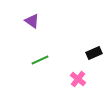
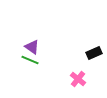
purple triangle: moved 26 px down
green line: moved 10 px left; rotated 48 degrees clockwise
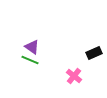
pink cross: moved 4 px left, 3 px up
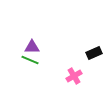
purple triangle: rotated 35 degrees counterclockwise
pink cross: rotated 21 degrees clockwise
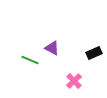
purple triangle: moved 20 px right, 1 px down; rotated 28 degrees clockwise
pink cross: moved 5 px down; rotated 14 degrees counterclockwise
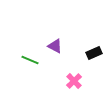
purple triangle: moved 3 px right, 2 px up
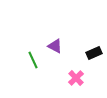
green line: moved 3 px right; rotated 42 degrees clockwise
pink cross: moved 2 px right, 3 px up
